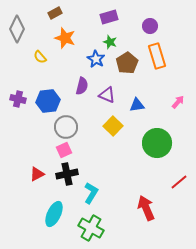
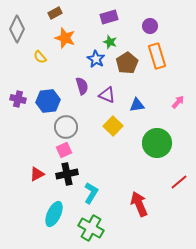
purple semicircle: rotated 30 degrees counterclockwise
red arrow: moved 7 px left, 4 px up
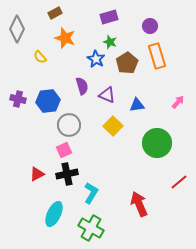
gray circle: moved 3 px right, 2 px up
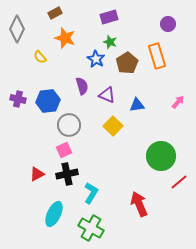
purple circle: moved 18 px right, 2 px up
green circle: moved 4 px right, 13 px down
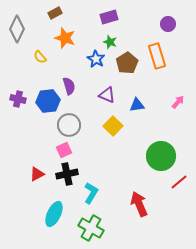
purple semicircle: moved 13 px left
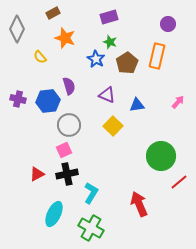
brown rectangle: moved 2 px left
orange rectangle: rotated 30 degrees clockwise
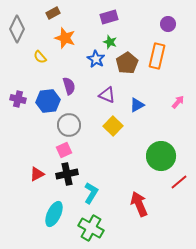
blue triangle: rotated 21 degrees counterclockwise
